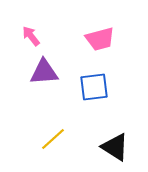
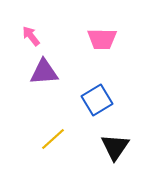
pink trapezoid: moved 2 px right; rotated 16 degrees clockwise
blue square: moved 3 px right, 13 px down; rotated 24 degrees counterclockwise
black triangle: rotated 32 degrees clockwise
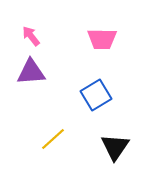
purple triangle: moved 13 px left
blue square: moved 1 px left, 5 px up
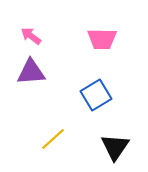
pink arrow: rotated 15 degrees counterclockwise
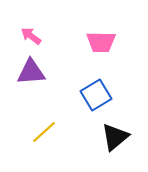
pink trapezoid: moved 1 px left, 3 px down
yellow line: moved 9 px left, 7 px up
black triangle: moved 10 px up; rotated 16 degrees clockwise
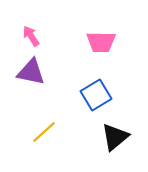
pink arrow: rotated 20 degrees clockwise
purple triangle: rotated 16 degrees clockwise
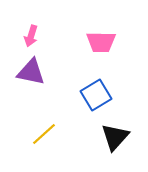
pink arrow: rotated 130 degrees counterclockwise
yellow line: moved 2 px down
black triangle: rotated 8 degrees counterclockwise
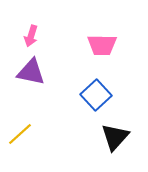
pink trapezoid: moved 1 px right, 3 px down
blue square: rotated 12 degrees counterclockwise
yellow line: moved 24 px left
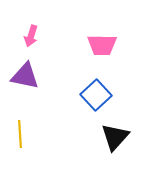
purple triangle: moved 6 px left, 4 px down
yellow line: rotated 52 degrees counterclockwise
